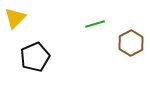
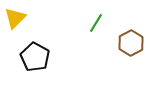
green line: moved 1 px right, 1 px up; rotated 42 degrees counterclockwise
black pentagon: rotated 20 degrees counterclockwise
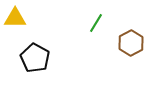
yellow triangle: rotated 45 degrees clockwise
black pentagon: moved 1 px down
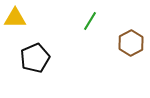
green line: moved 6 px left, 2 px up
black pentagon: rotated 20 degrees clockwise
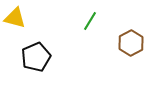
yellow triangle: rotated 15 degrees clockwise
black pentagon: moved 1 px right, 1 px up
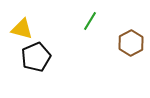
yellow triangle: moved 7 px right, 11 px down
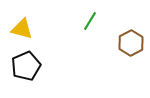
black pentagon: moved 10 px left, 9 px down
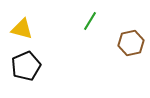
brown hexagon: rotated 15 degrees clockwise
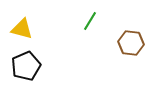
brown hexagon: rotated 20 degrees clockwise
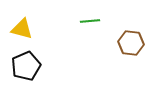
green line: rotated 54 degrees clockwise
